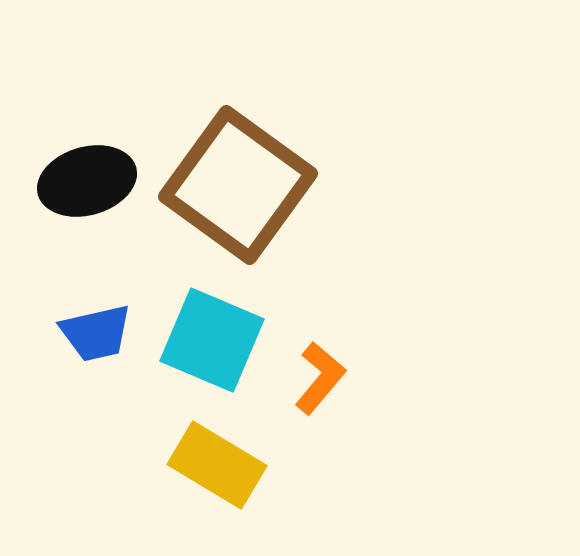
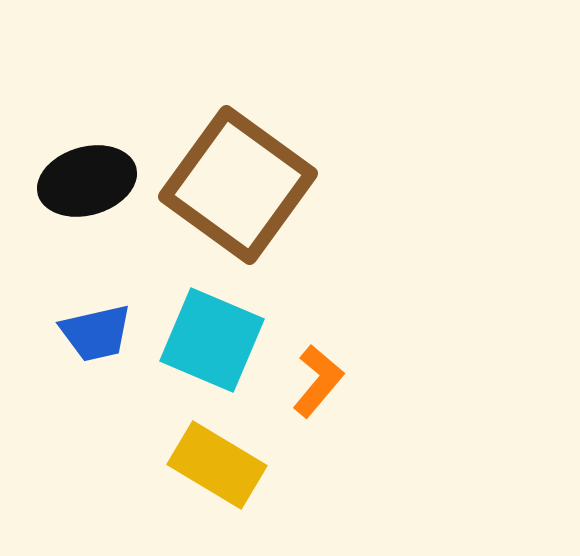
orange L-shape: moved 2 px left, 3 px down
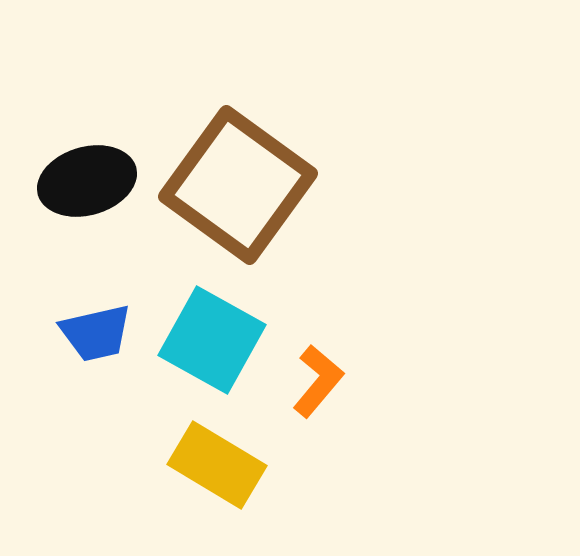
cyan square: rotated 6 degrees clockwise
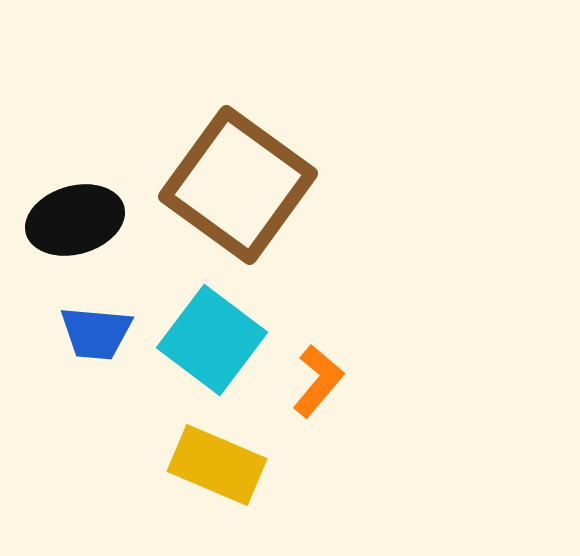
black ellipse: moved 12 px left, 39 px down
blue trapezoid: rotated 18 degrees clockwise
cyan square: rotated 8 degrees clockwise
yellow rectangle: rotated 8 degrees counterclockwise
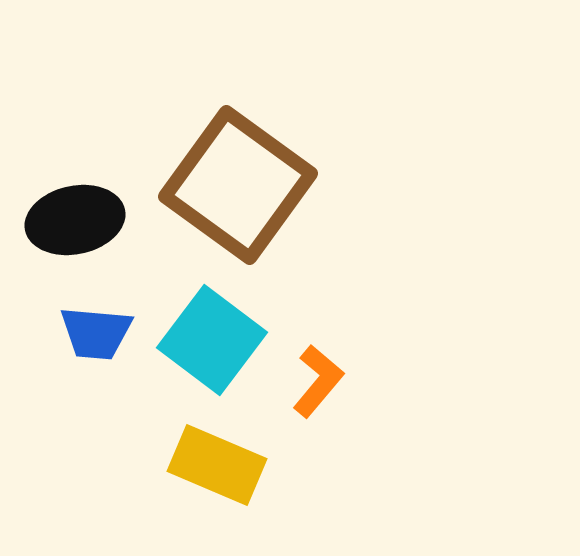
black ellipse: rotated 4 degrees clockwise
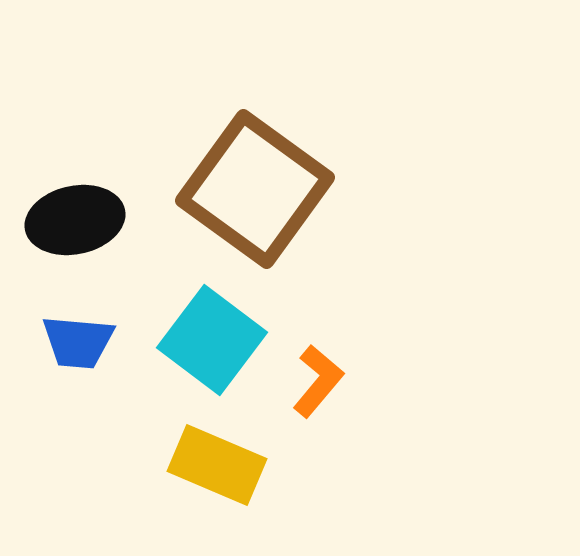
brown square: moved 17 px right, 4 px down
blue trapezoid: moved 18 px left, 9 px down
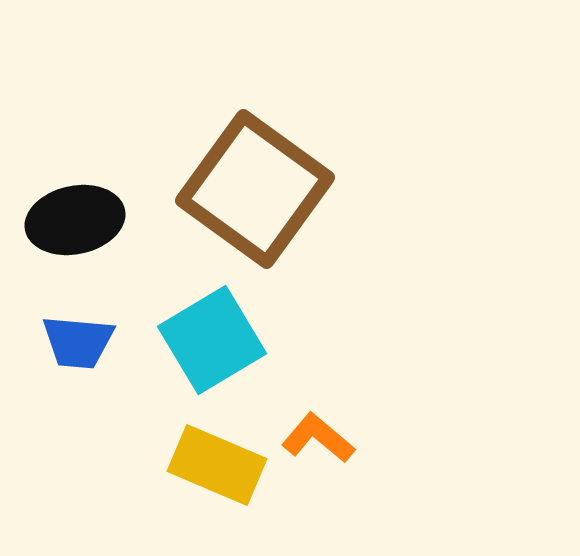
cyan square: rotated 22 degrees clockwise
orange L-shape: moved 57 px down; rotated 90 degrees counterclockwise
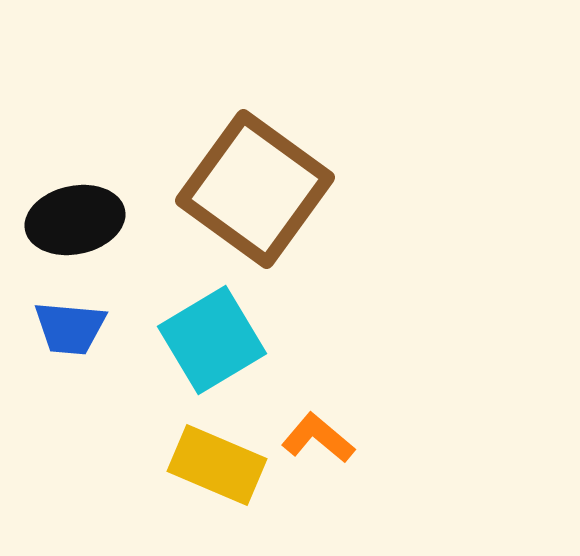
blue trapezoid: moved 8 px left, 14 px up
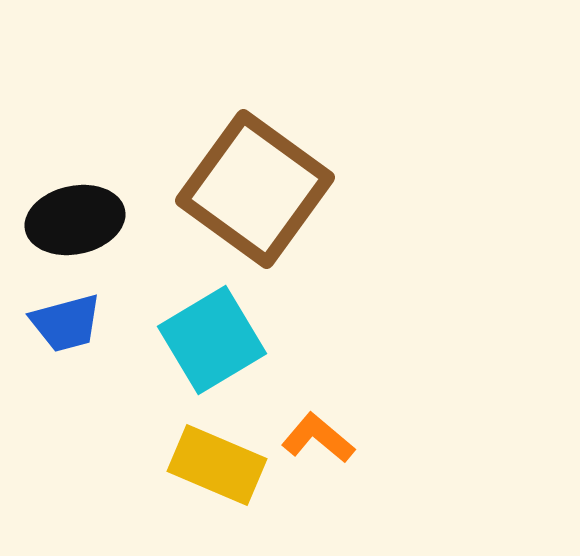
blue trapezoid: moved 4 px left, 5 px up; rotated 20 degrees counterclockwise
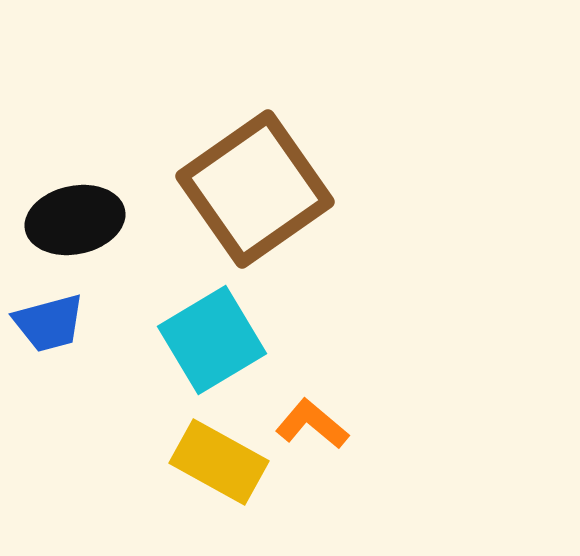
brown square: rotated 19 degrees clockwise
blue trapezoid: moved 17 px left
orange L-shape: moved 6 px left, 14 px up
yellow rectangle: moved 2 px right, 3 px up; rotated 6 degrees clockwise
